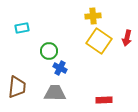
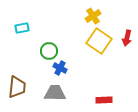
yellow cross: rotated 28 degrees counterclockwise
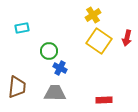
yellow cross: moved 1 px up
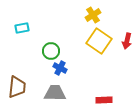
red arrow: moved 3 px down
green circle: moved 2 px right
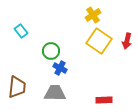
cyan rectangle: moved 1 px left, 3 px down; rotated 64 degrees clockwise
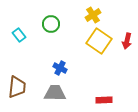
cyan rectangle: moved 2 px left, 4 px down
green circle: moved 27 px up
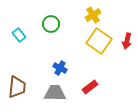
red rectangle: moved 14 px left, 13 px up; rotated 35 degrees counterclockwise
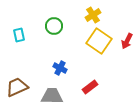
green circle: moved 3 px right, 2 px down
cyan rectangle: rotated 24 degrees clockwise
red arrow: rotated 14 degrees clockwise
brown trapezoid: rotated 120 degrees counterclockwise
gray trapezoid: moved 3 px left, 3 px down
